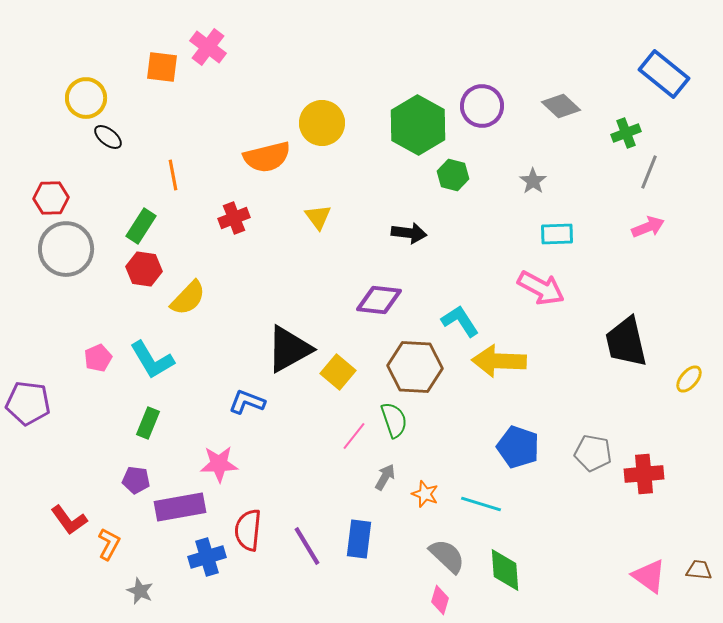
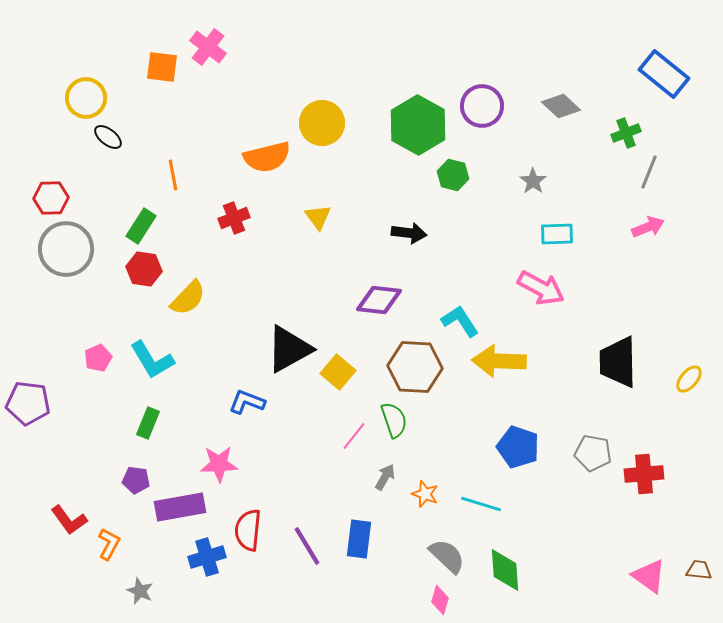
black trapezoid at (626, 342): moved 8 px left, 20 px down; rotated 12 degrees clockwise
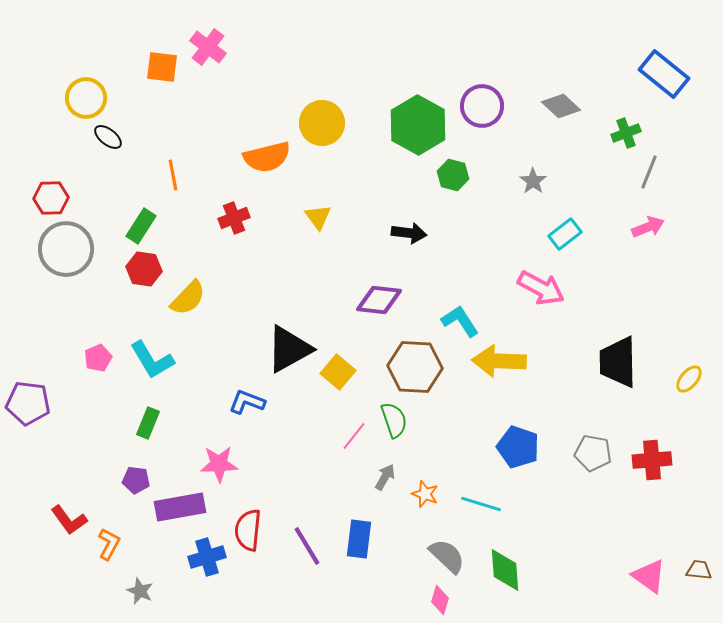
cyan rectangle at (557, 234): moved 8 px right; rotated 36 degrees counterclockwise
red cross at (644, 474): moved 8 px right, 14 px up
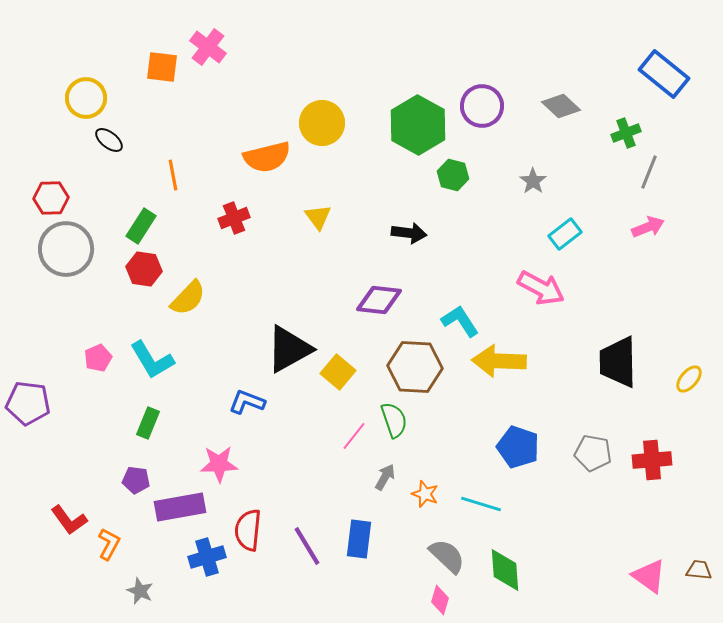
black ellipse at (108, 137): moved 1 px right, 3 px down
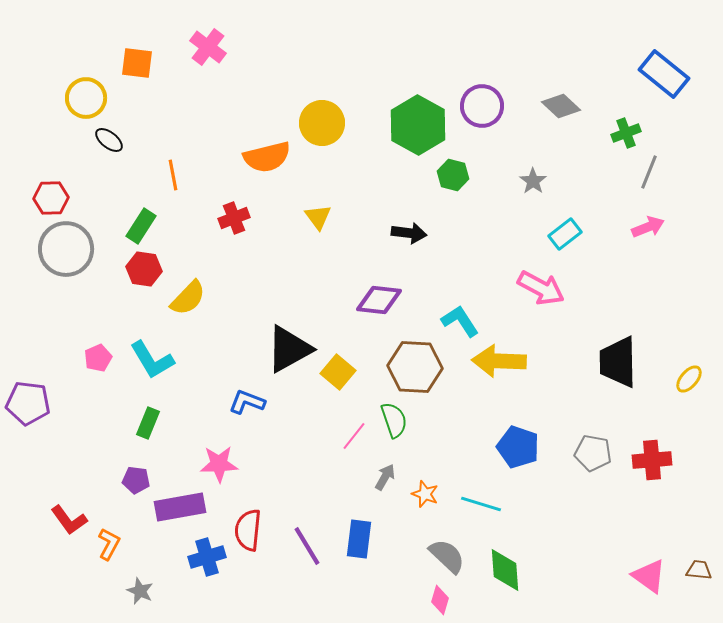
orange square at (162, 67): moved 25 px left, 4 px up
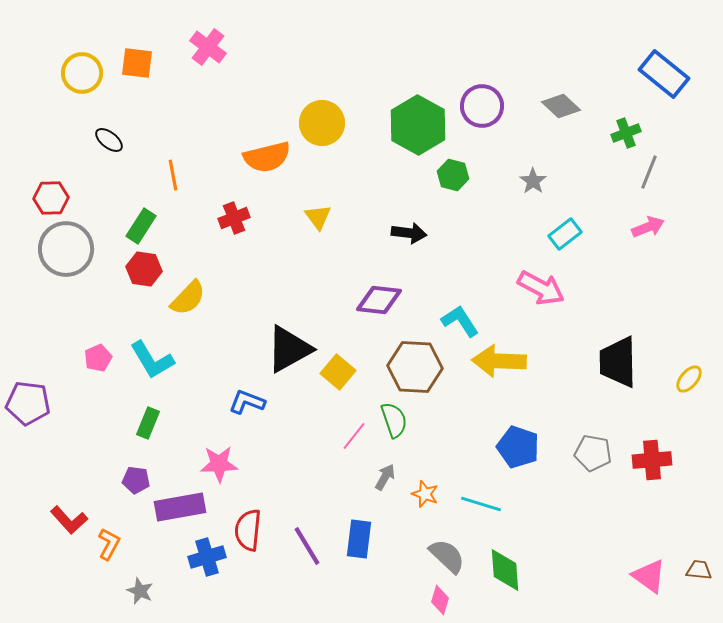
yellow circle at (86, 98): moved 4 px left, 25 px up
red L-shape at (69, 520): rotated 6 degrees counterclockwise
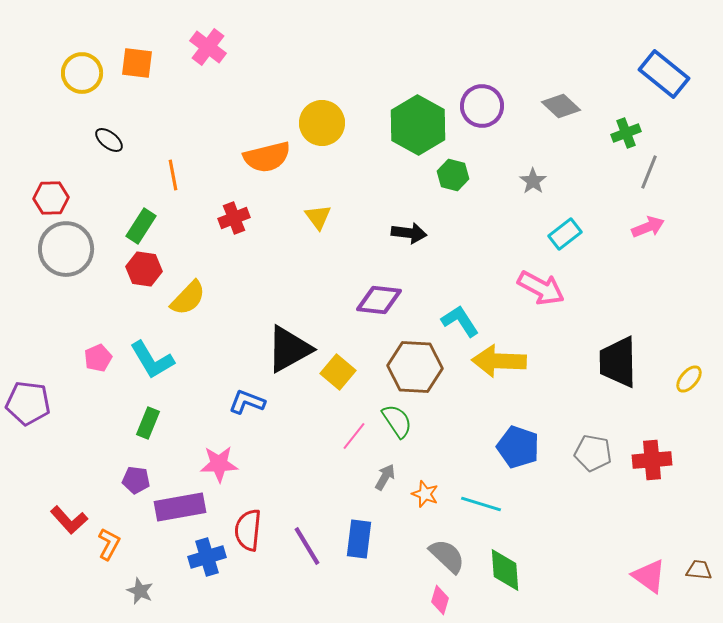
green semicircle at (394, 420): moved 3 px right, 1 px down; rotated 15 degrees counterclockwise
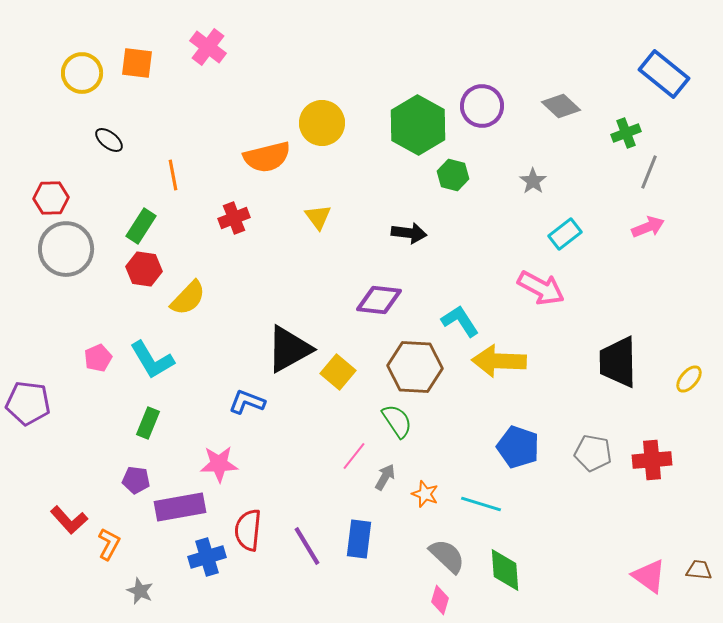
pink line at (354, 436): moved 20 px down
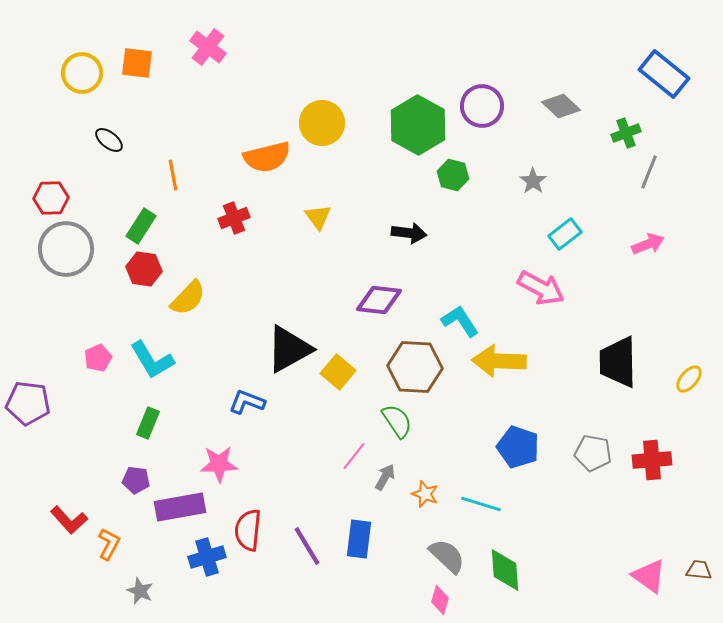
pink arrow at (648, 227): moved 17 px down
